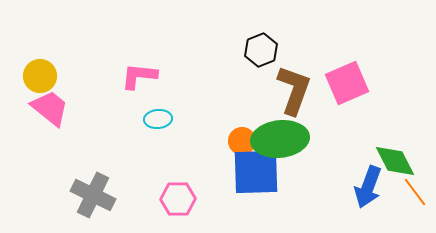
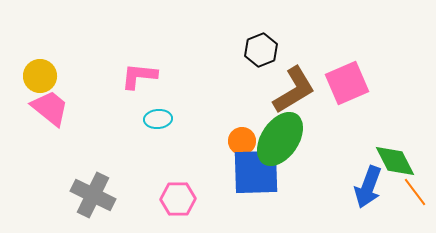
brown L-shape: rotated 39 degrees clockwise
green ellipse: rotated 50 degrees counterclockwise
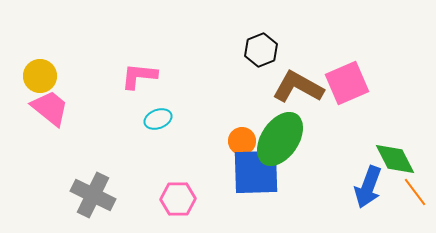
brown L-shape: moved 4 px right, 3 px up; rotated 120 degrees counterclockwise
cyan ellipse: rotated 16 degrees counterclockwise
green diamond: moved 2 px up
